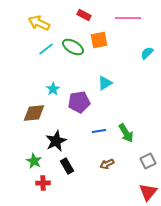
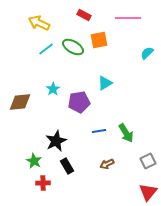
brown diamond: moved 14 px left, 11 px up
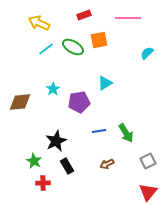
red rectangle: rotated 48 degrees counterclockwise
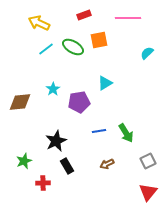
green star: moved 10 px left; rotated 21 degrees clockwise
